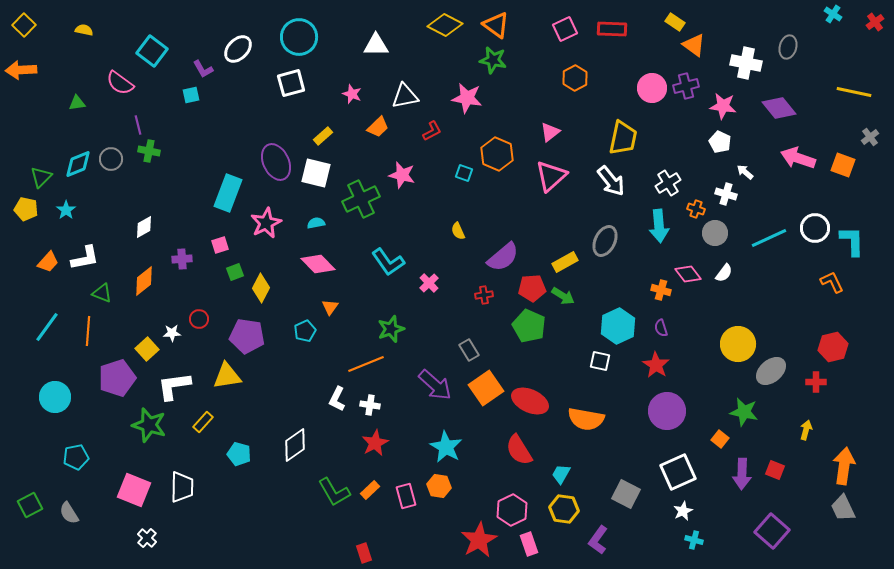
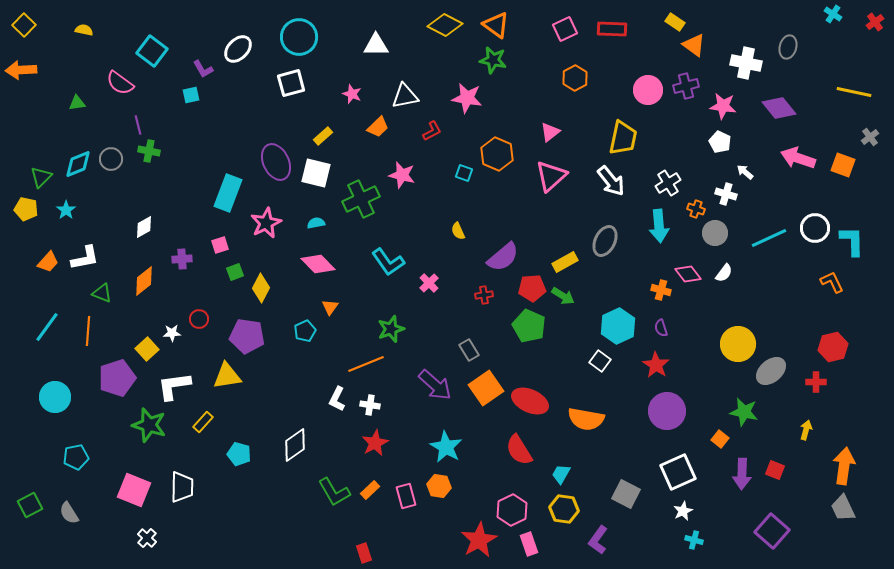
pink circle at (652, 88): moved 4 px left, 2 px down
white square at (600, 361): rotated 25 degrees clockwise
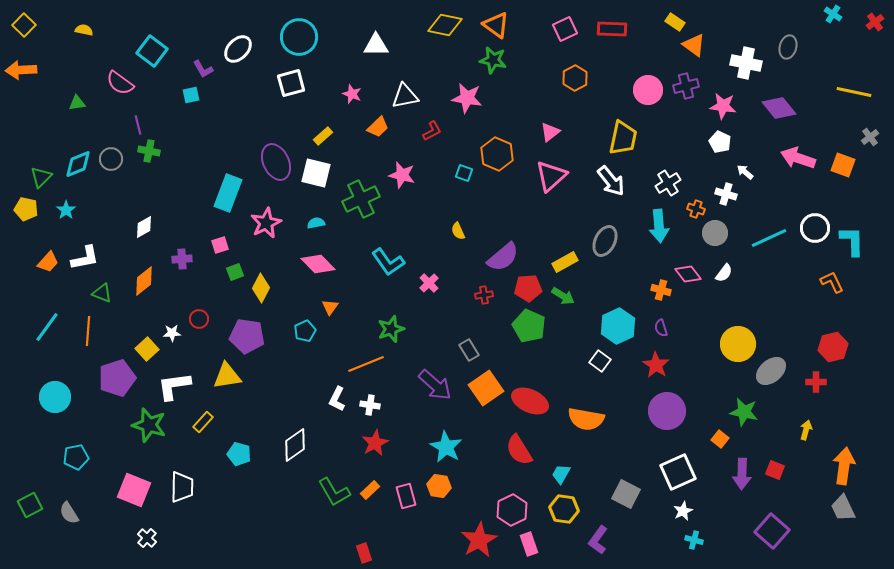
yellow diamond at (445, 25): rotated 16 degrees counterclockwise
red pentagon at (532, 288): moved 4 px left
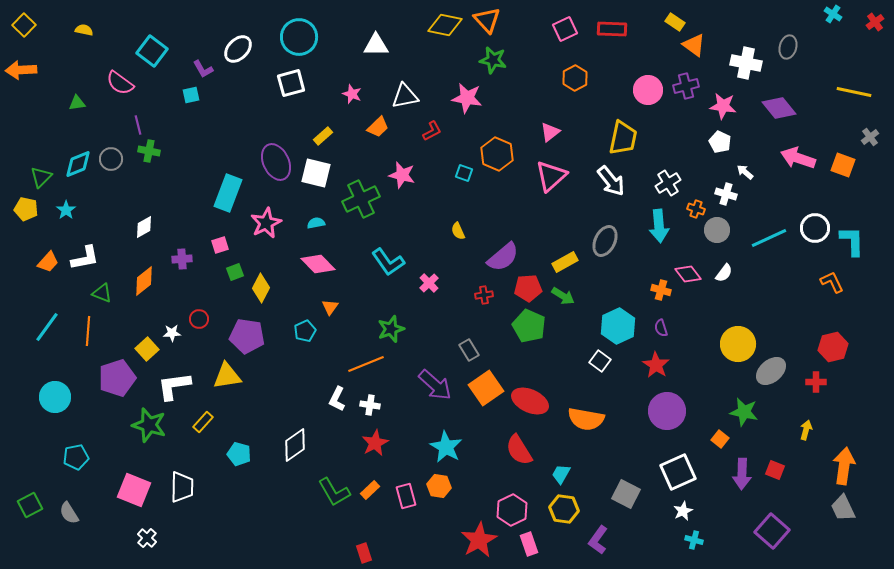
orange triangle at (496, 25): moved 9 px left, 5 px up; rotated 12 degrees clockwise
gray circle at (715, 233): moved 2 px right, 3 px up
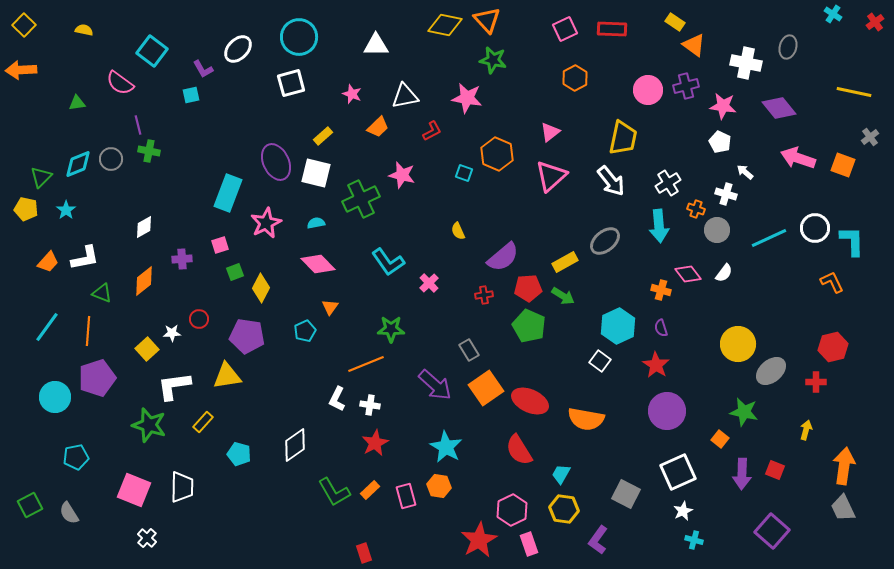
gray ellipse at (605, 241): rotated 24 degrees clockwise
green star at (391, 329): rotated 20 degrees clockwise
purple pentagon at (117, 378): moved 20 px left
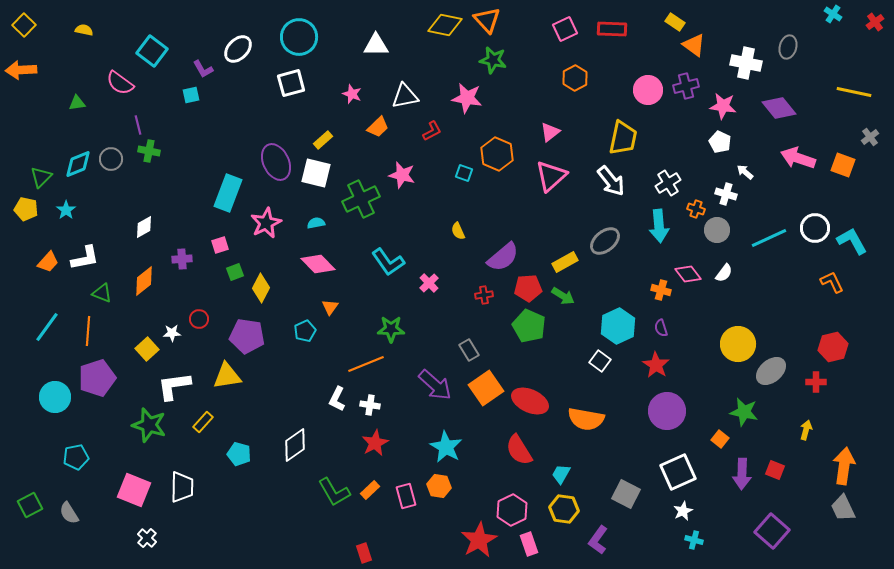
yellow rectangle at (323, 136): moved 4 px down
cyan L-shape at (852, 241): rotated 28 degrees counterclockwise
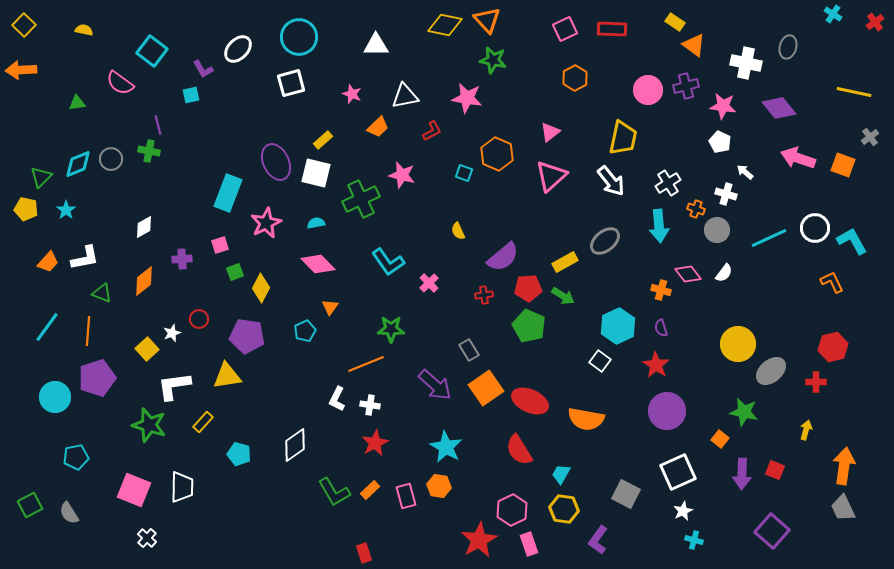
purple line at (138, 125): moved 20 px right
white star at (172, 333): rotated 18 degrees counterclockwise
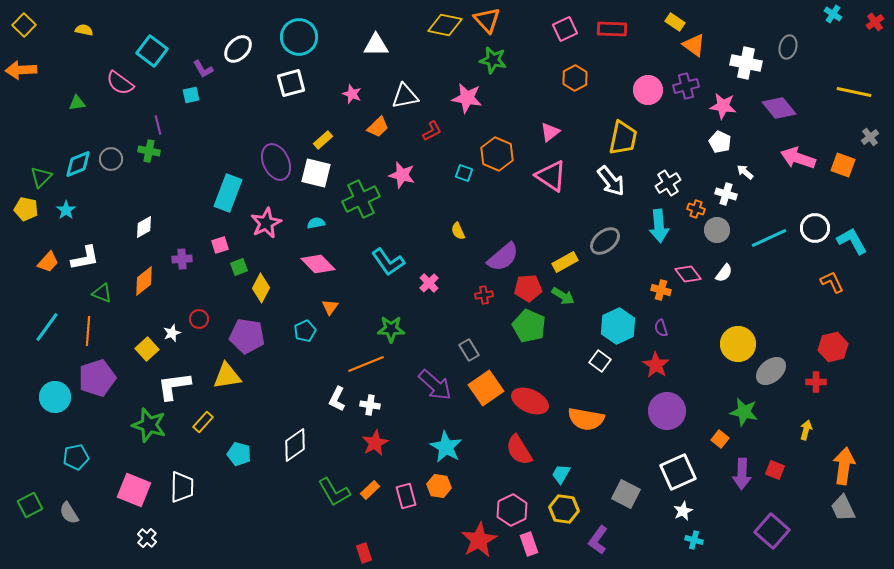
pink triangle at (551, 176): rotated 44 degrees counterclockwise
green square at (235, 272): moved 4 px right, 5 px up
